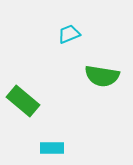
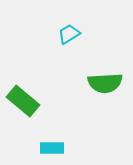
cyan trapezoid: rotated 10 degrees counterclockwise
green semicircle: moved 3 px right, 7 px down; rotated 12 degrees counterclockwise
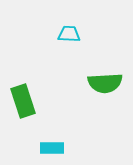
cyan trapezoid: rotated 35 degrees clockwise
green rectangle: rotated 32 degrees clockwise
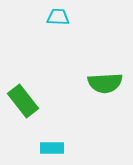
cyan trapezoid: moved 11 px left, 17 px up
green rectangle: rotated 20 degrees counterclockwise
